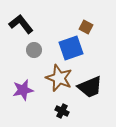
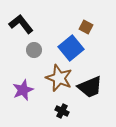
blue square: rotated 20 degrees counterclockwise
purple star: rotated 10 degrees counterclockwise
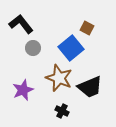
brown square: moved 1 px right, 1 px down
gray circle: moved 1 px left, 2 px up
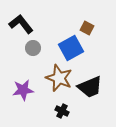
blue square: rotated 10 degrees clockwise
purple star: rotated 15 degrees clockwise
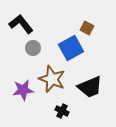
brown star: moved 7 px left, 1 px down
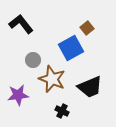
brown square: rotated 24 degrees clockwise
gray circle: moved 12 px down
purple star: moved 5 px left, 5 px down
